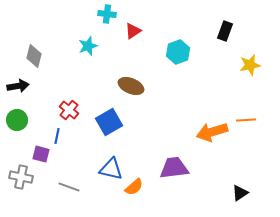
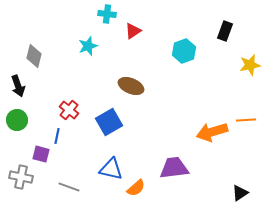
cyan hexagon: moved 6 px right, 1 px up
black arrow: rotated 80 degrees clockwise
orange semicircle: moved 2 px right, 1 px down
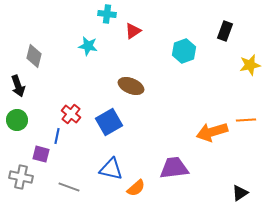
cyan star: rotated 30 degrees clockwise
red cross: moved 2 px right, 4 px down
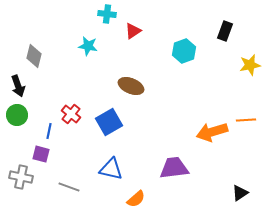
green circle: moved 5 px up
blue line: moved 8 px left, 5 px up
orange semicircle: moved 11 px down
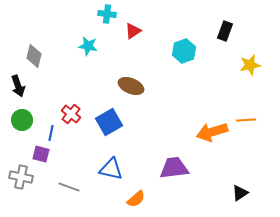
green circle: moved 5 px right, 5 px down
blue line: moved 2 px right, 2 px down
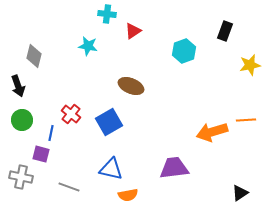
orange semicircle: moved 8 px left, 4 px up; rotated 30 degrees clockwise
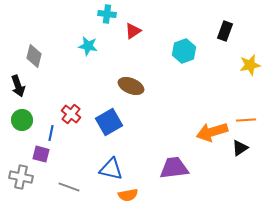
black triangle: moved 45 px up
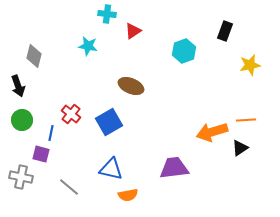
gray line: rotated 20 degrees clockwise
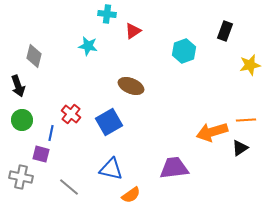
orange semicircle: moved 3 px right; rotated 24 degrees counterclockwise
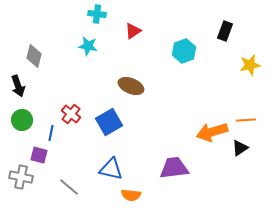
cyan cross: moved 10 px left
purple square: moved 2 px left, 1 px down
orange semicircle: rotated 42 degrees clockwise
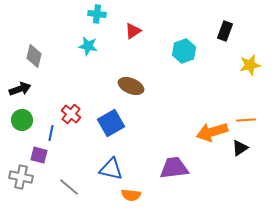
black arrow: moved 2 px right, 3 px down; rotated 90 degrees counterclockwise
blue square: moved 2 px right, 1 px down
